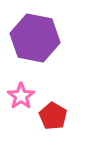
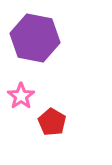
red pentagon: moved 1 px left, 6 px down
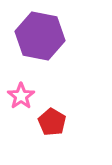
purple hexagon: moved 5 px right, 2 px up
